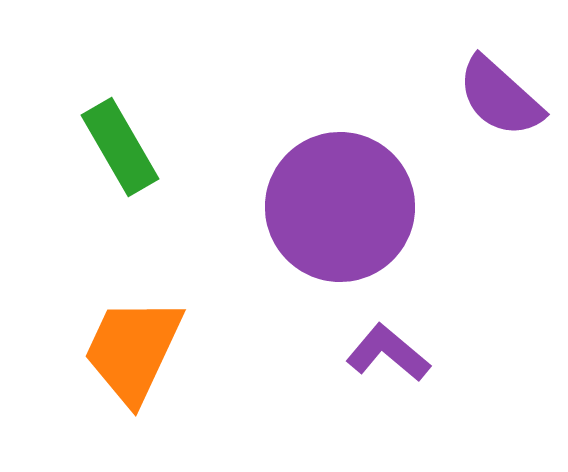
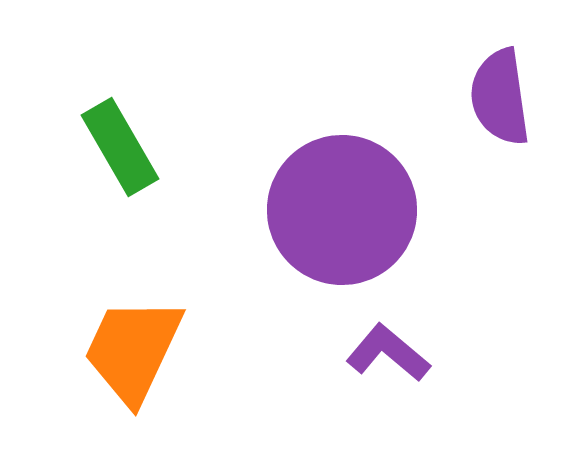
purple semicircle: rotated 40 degrees clockwise
purple circle: moved 2 px right, 3 px down
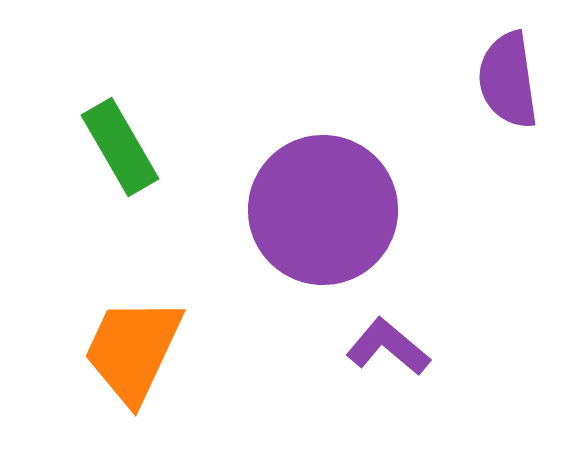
purple semicircle: moved 8 px right, 17 px up
purple circle: moved 19 px left
purple L-shape: moved 6 px up
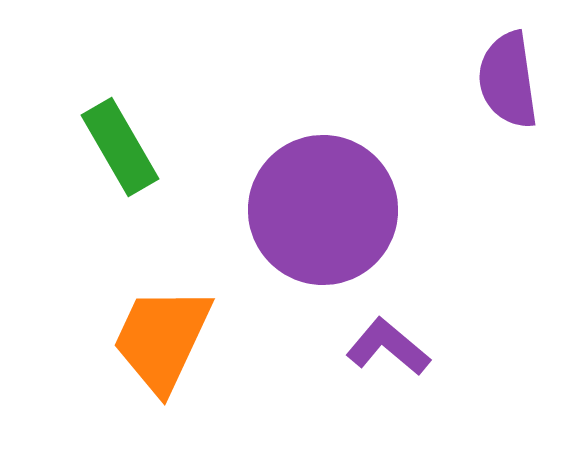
orange trapezoid: moved 29 px right, 11 px up
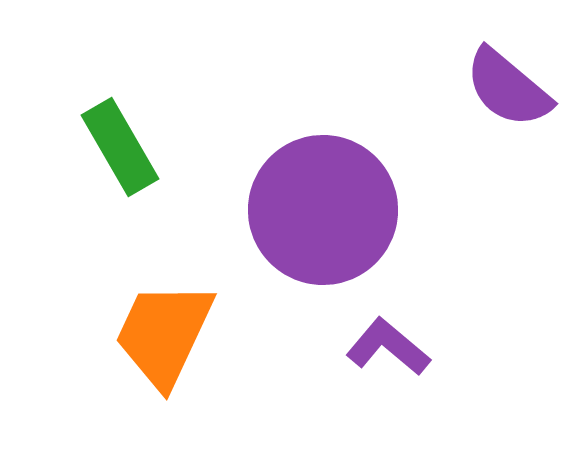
purple semicircle: moved 8 px down; rotated 42 degrees counterclockwise
orange trapezoid: moved 2 px right, 5 px up
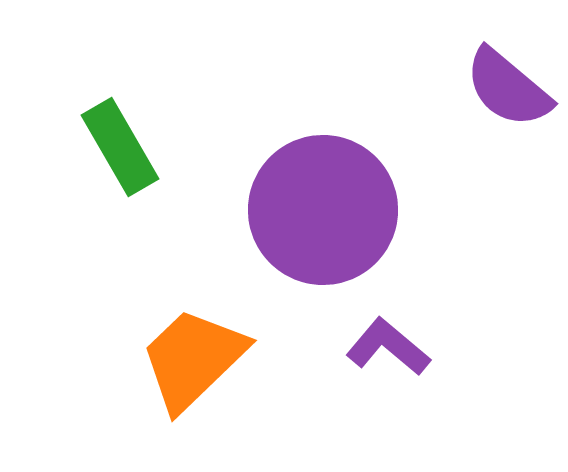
orange trapezoid: moved 29 px right, 25 px down; rotated 21 degrees clockwise
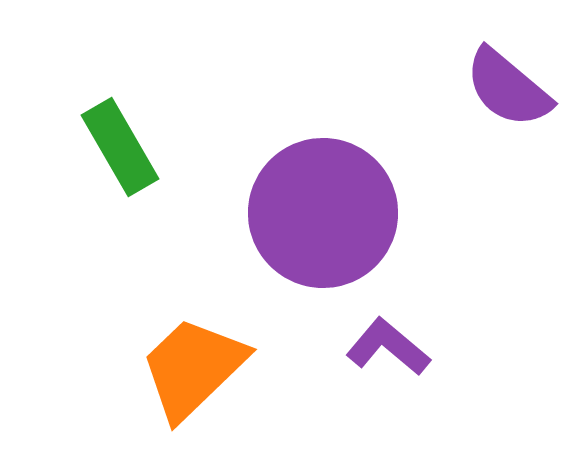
purple circle: moved 3 px down
orange trapezoid: moved 9 px down
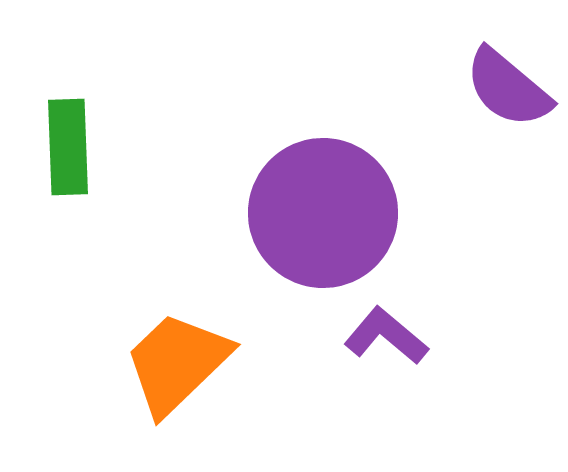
green rectangle: moved 52 px left; rotated 28 degrees clockwise
purple L-shape: moved 2 px left, 11 px up
orange trapezoid: moved 16 px left, 5 px up
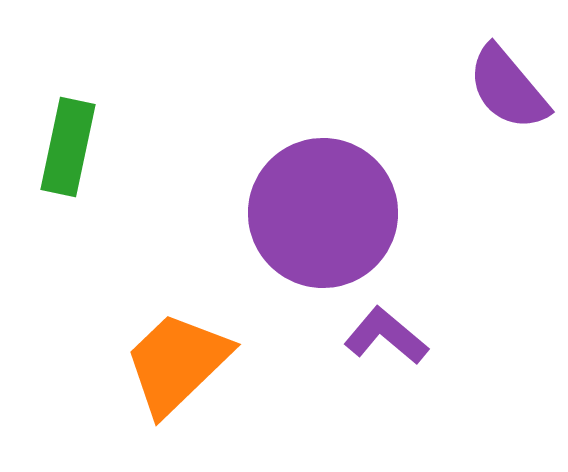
purple semicircle: rotated 10 degrees clockwise
green rectangle: rotated 14 degrees clockwise
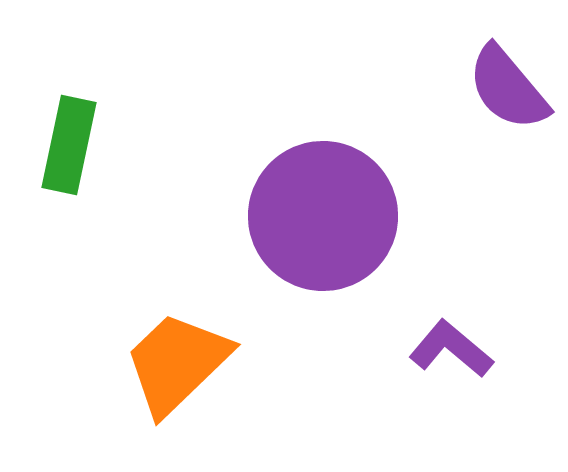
green rectangle: moved 1 px right, 2 px up
purple circle: moved 3 px down
purple L-shape: moved 65 px right, 13 px down
